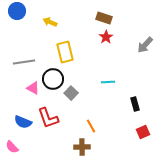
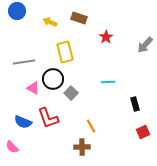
brown rectangle: moved 25 px left
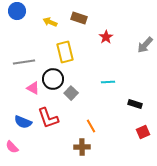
black rectangle: rotated 56 degrees counterclockwise
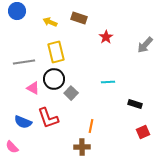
yellow rectangle: moved 9 px left
black circle: moved 1 px right
orange line: rotated 40 degrees clockwise
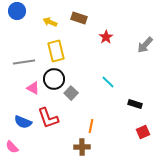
yellow rectangle: moved 1 px up
cyan line: rotated 48 degrees clockwise
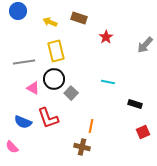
blue circle: moved 1 px right
cyan line: rotated 32 degrees counterclockwise
brown cross: rotated 14 degrees clockwise
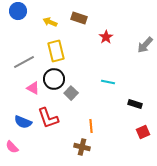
gray line: rotated 20 degrees counterclockwise
orange line: rotated 16 degrees counterclockwise
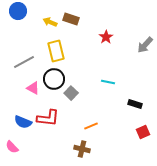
brown rectangle: moved 8 px left, 1 px down
red L-shape: rotated 65 degrees counterclockwise
orange line: rotated 72 degrees clockwise
brown cross: moved 2 px down
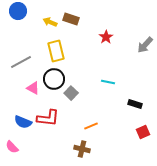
gray line: moved 3 px left
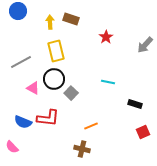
yellow arrow: rotated 64 degrees clockwise
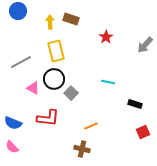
blue semicircle: moved 10 px left, 1 px down
